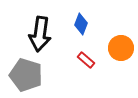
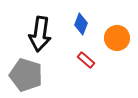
orange circle: moved 4 px left, 10 px up
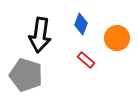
black arrow: moved 1 px down
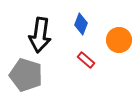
orange circle: moved 2 px right, 2 px down
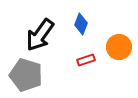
black arrow: rotated 28 degrees clockwise
orange circle: moved 7 px down
red rectangle: rotated 60 degrees counterclockwise
